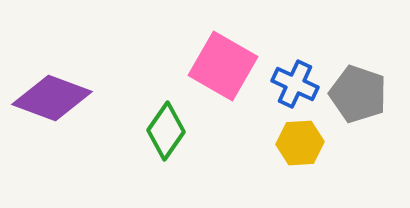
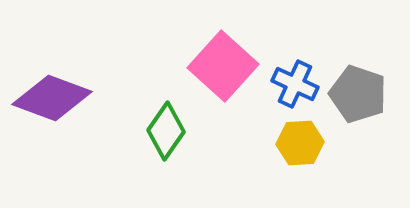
pink square: rotated 12 degrees clockwise
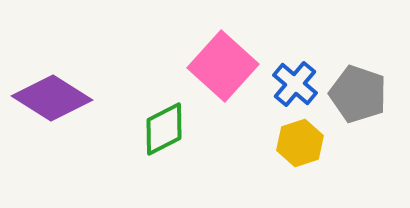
blue cross: rotated 15 degrees clockwise
purple diamond: rotated 12 degrees clockwise
green diamond: moved 2 px left, 2 px up; rotated 28 degrees clockwise
yellow hexagon: rotated 15 degrees counterclockwise
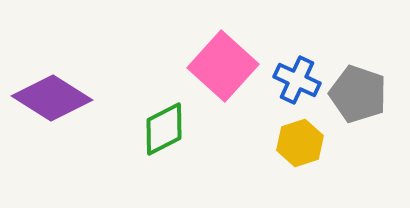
blue cross: moved 2 px right, 4 px up; rotated 15 degrees counterclockwise
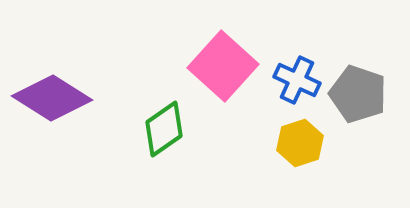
green diamond: rotated 8 degrees counterclockwise
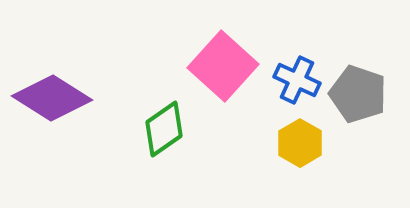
yellow hexagon: rotated 12 degrees counterclockwise
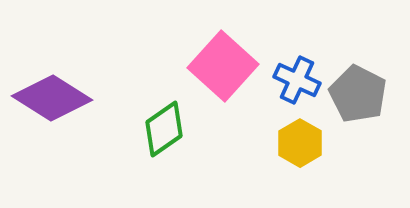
gray pentagon: rotated 8 degrees clockwise
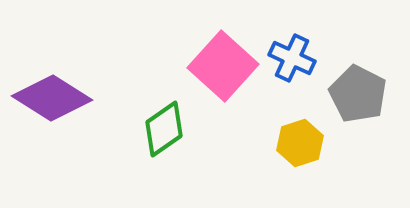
blue cross: moved 5 px left, 22 px up
yellow hexagon: rotated 12 degrees clockwise
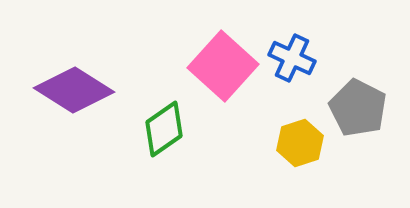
gray pentagon: moved 14 px down
purple diamond: moved 22 px right, 8 px up
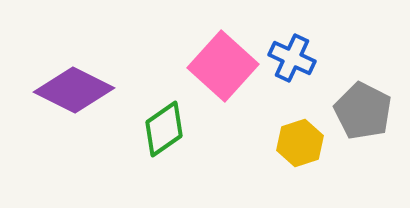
purple diamond: rotated 6 degrees counterclockwise
gray pentagon: moved 5 px right, 3 px down
